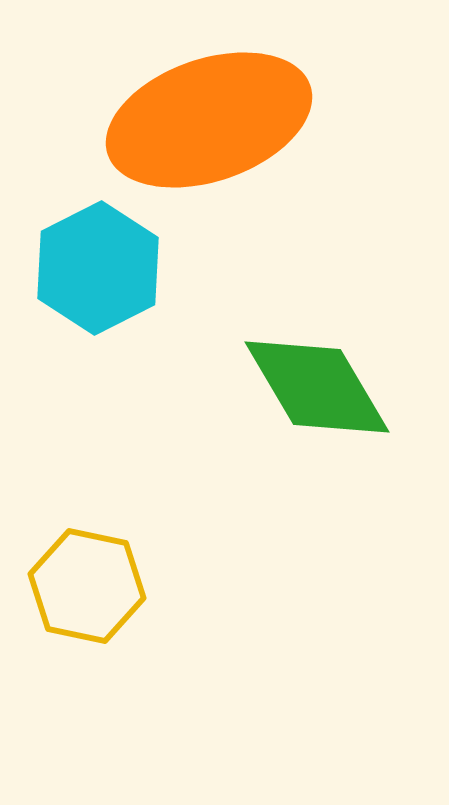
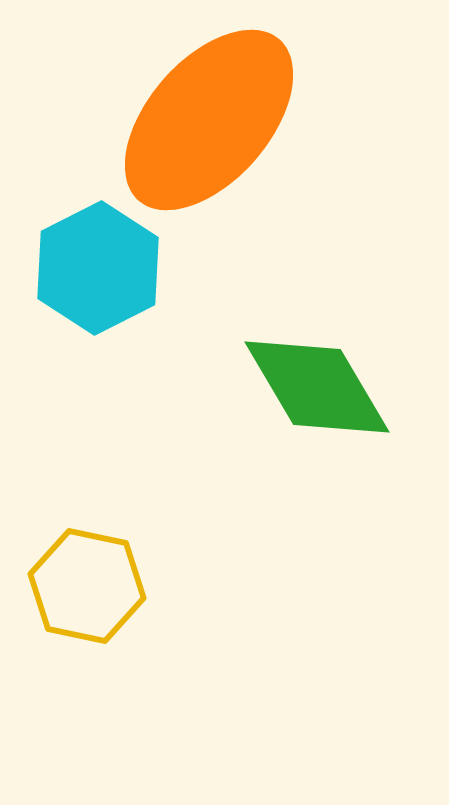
orange ellipse: rotated 30 degrees counterclockwise
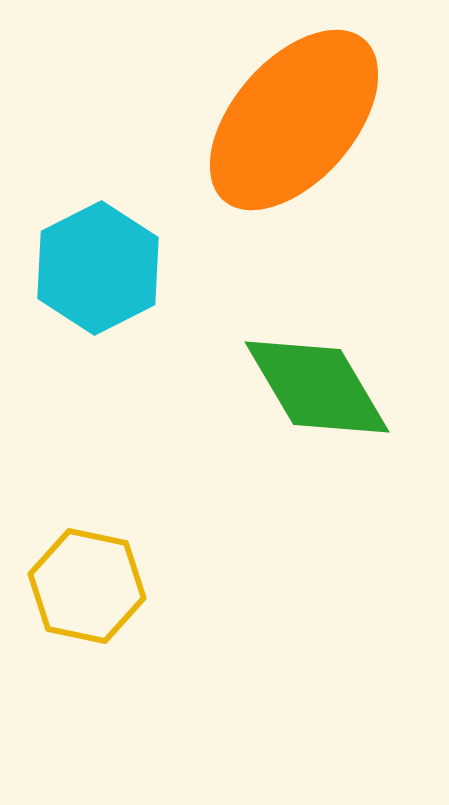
orange ellipse: moved 85 px right
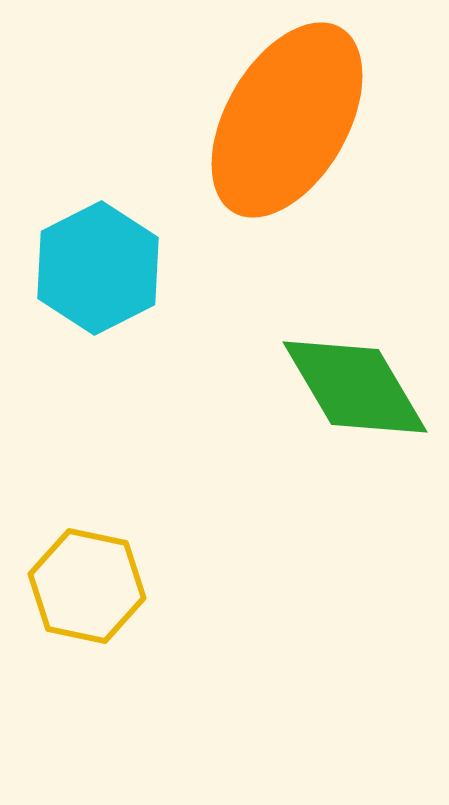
orange ellipse: moved 7 px left; rotated 11 degrees counterclockwise
green diamond: moved 38 px right
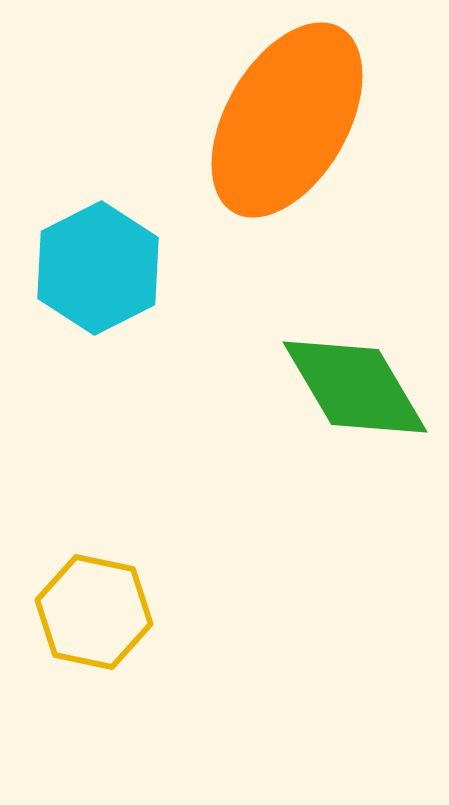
yellow hexagon: moved 7 px right, 26 px down
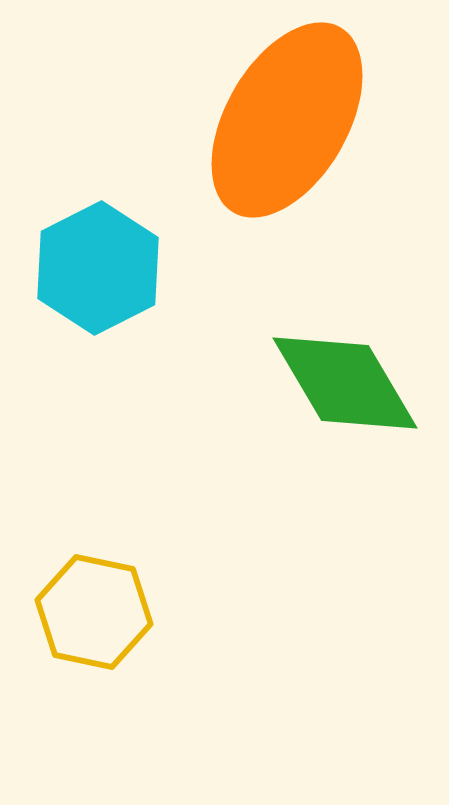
green diamond: moved 10 px left, 4 px up
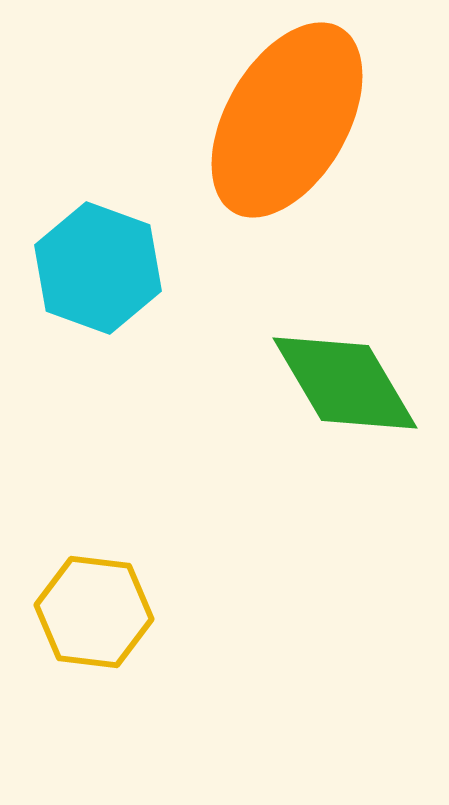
cyan hexagon: rotated 13 degrees counterclockwise
yellow hexagon: rotated 5 degrees counterclockwise
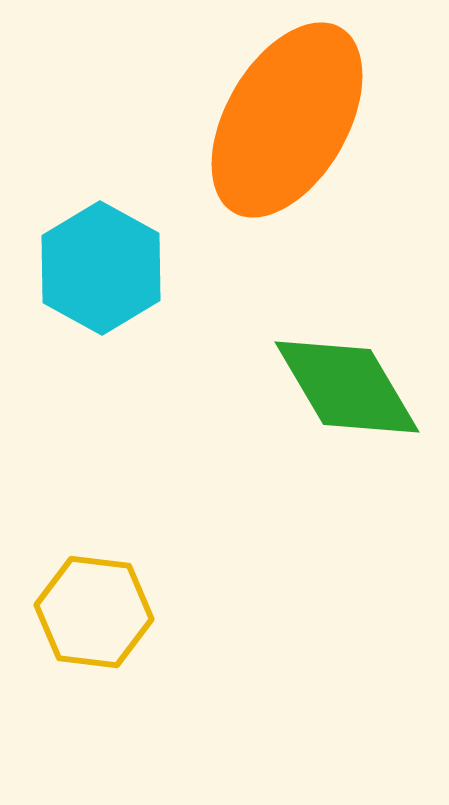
cyan hexagon: moved 3 px right; rotated 9 degrees clockwise
green diamond: moved 2 px right, 4 px down
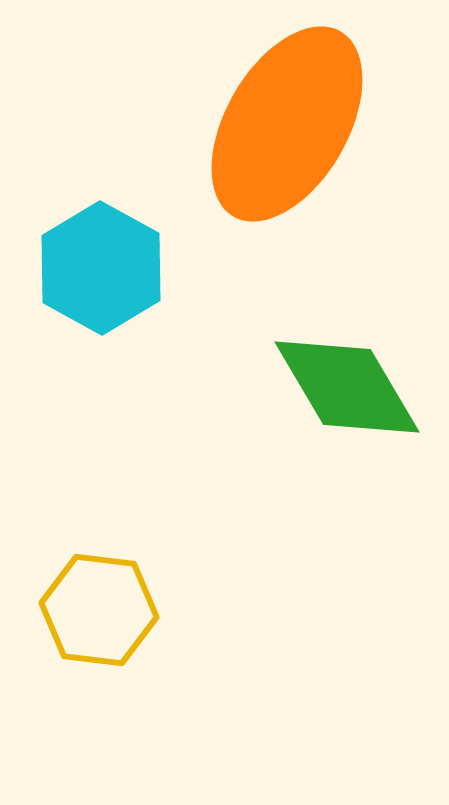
orange ellipse: moved 4 px down
yellow hexagon: moved 5 px right, 2 px up
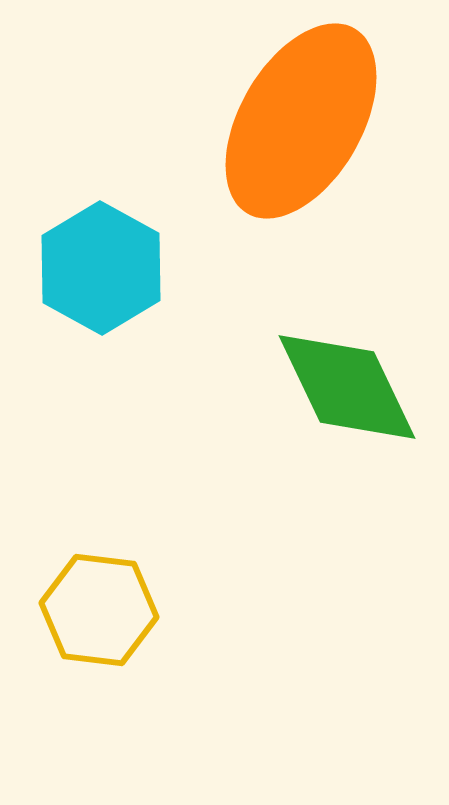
orange ellipse: moved 14 px right, 3 px up
green diamond: rotated 5 degrees clockwise
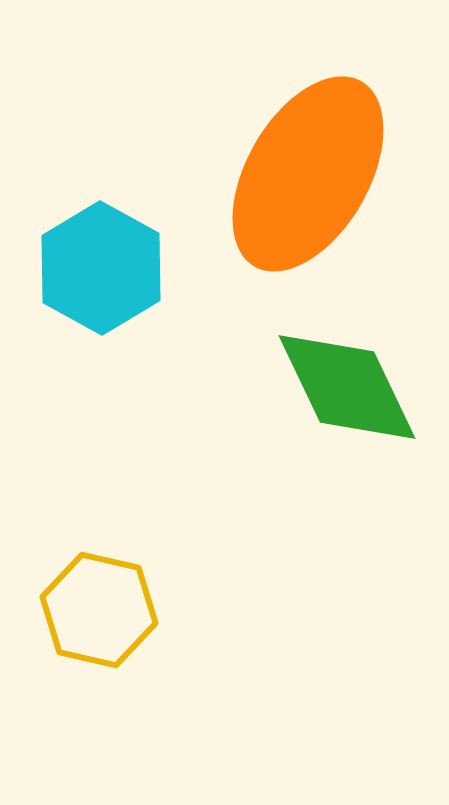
orange ellipse: moved 7 px right, 53 px down
yellow hexagon: rotated 6 degrees clockwise
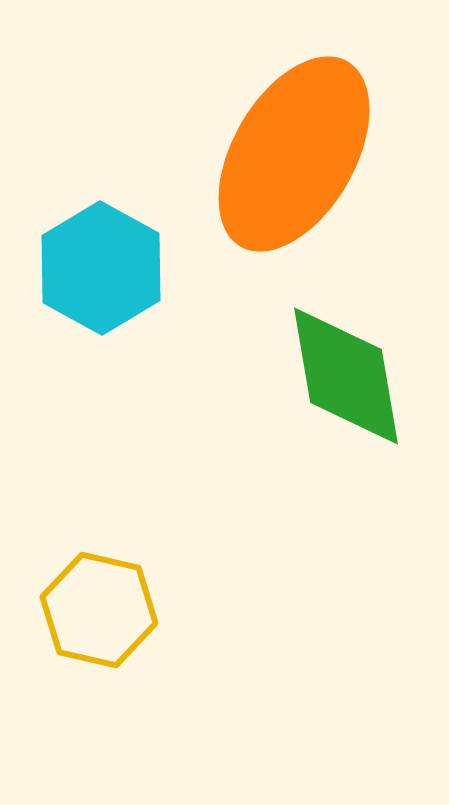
orange ellipse: moved 14 px left, 20 px up
green diamond: moved 1 px left, 11 px up; rotated 16 degrees clockwise
